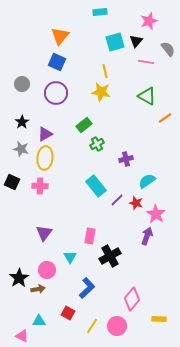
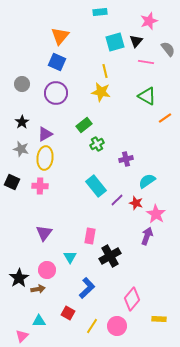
pink triangle at (22, 336): rotated 48 degrees clockwise
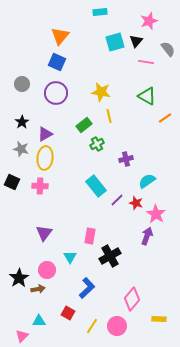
yellow line at (105, 71): moved 4 px right, 45 px down
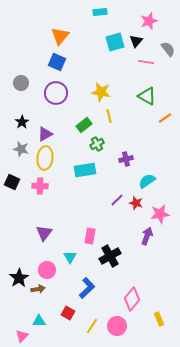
gray circle at (22, 84): moved 1 px left, 1 px up
cyan rectangle at (96, 186): moved 11 px left, 16 px up; rotated 60 degrees counterclockwise
pink star at (156, 214): moved 4 px right; rotated 30 degrees clockwise
yellow rectangle at (159, 319): rotated 64 degrees clockwise
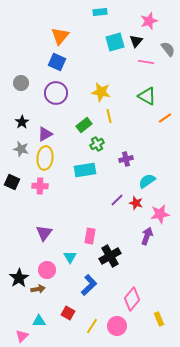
blue L-shape at (87, 288): moved 2 px right, 3 px up
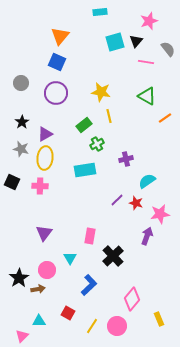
black cross at (110, 256): moved 3 px right; rotated 15 degrees counterclockwise
cyan triangle at (70, 257): moved 1 px down
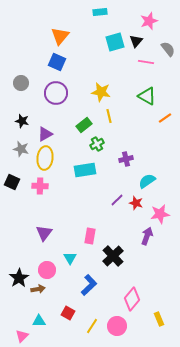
black star at (22, 122): moved 1 px up; rotated 24 degrees counterclockwise
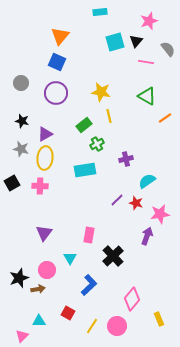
black square at (12, 182): moved 1 px down; rotated 35 degrees clockwise
pink rectangle at (90, 236): moved 1 px left, 1 px up
black star at (19, 278): rotated 12 degrees clockwise
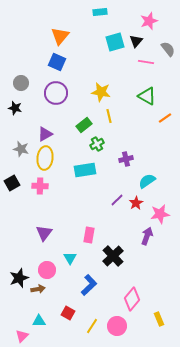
black star at (22, 121): moved 7 px left, 13 px up
red star at (136, 203): rotated 24 degrees clockwise
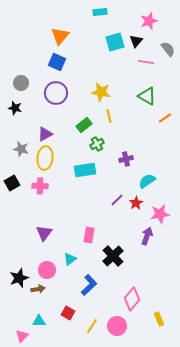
cyan triangle at (70, 258): moved 1 px down; rotated 24 degrees clockwise
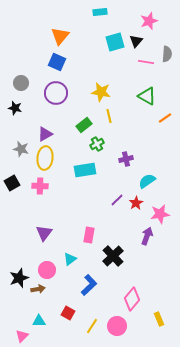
gray semicircle at (168, 49): moved 1 px left, 5 px down; rotated 42 degrees clockwise
